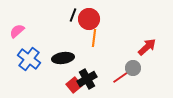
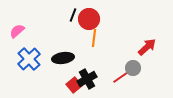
blue cross: rotated 10 degrees clockwise
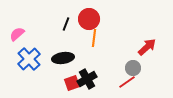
black line: moved 7 px left, 9 px down
pink semicircle: moved 3 px down
red line: moved 6 px right, 5 px down
red square: moved 2 px left, 2 px up; rotated 21 degrees clockwise
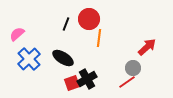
orange line: moved 5 px right
black ellipse: rotated 40 degrees clockwise
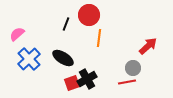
red circle: moved 4 px up
red arrow: moved 1 px right, 1 px up
red line: rotated 24 degrees clockwise
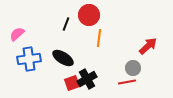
blue cross: rotated 35 degrees clockwise
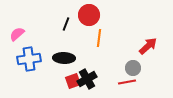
black ellipse: moved 1 px right; rotated 30 degrees counterclockwise
red square: moved 1 px right, 2 px up
